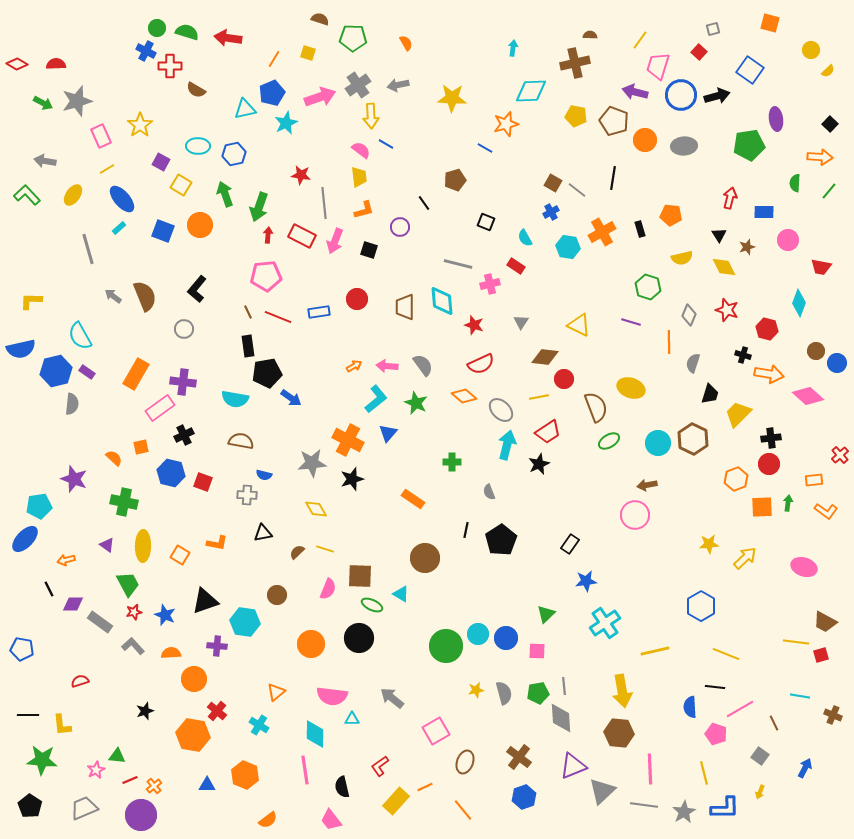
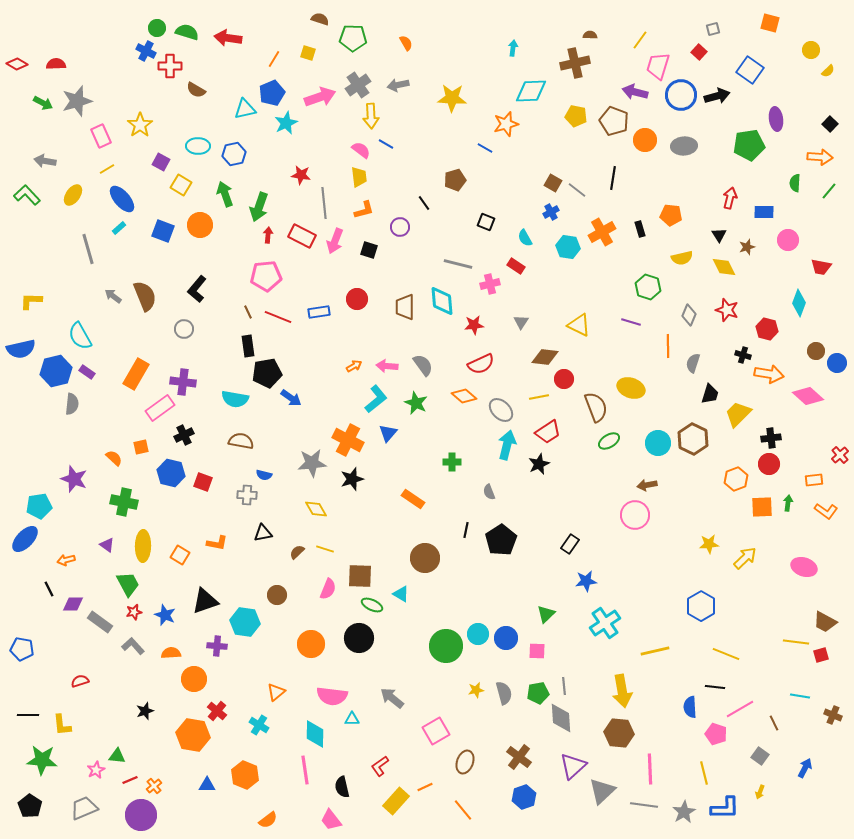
red star at (474, 325): rotated 24 degrees counterclockwise
orange line at (669, 342): moved 1 px left, 4 px down
purple triangle at (573, 766): rotated 20 degrees counterclockwise
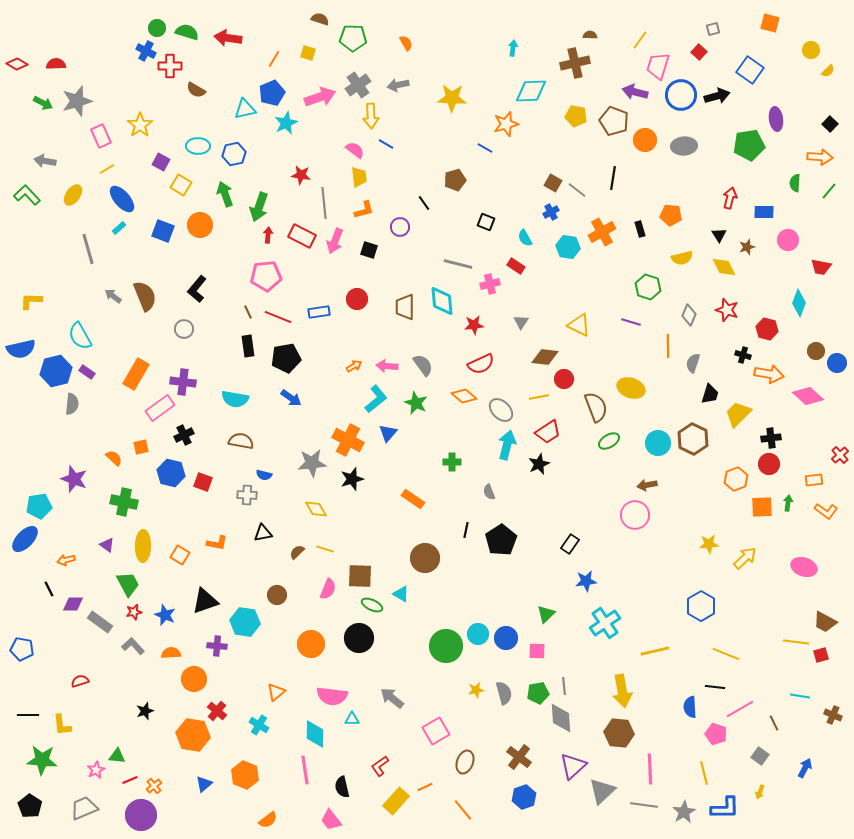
pink semicircle at (361, 150): moved 6 px left
black pentagon at (267, 373): moved 19 px right, 15 px up
blue triangle at (207, 785): moved 3 px left, 1 px up; rotated 42 degrees counterclockwise
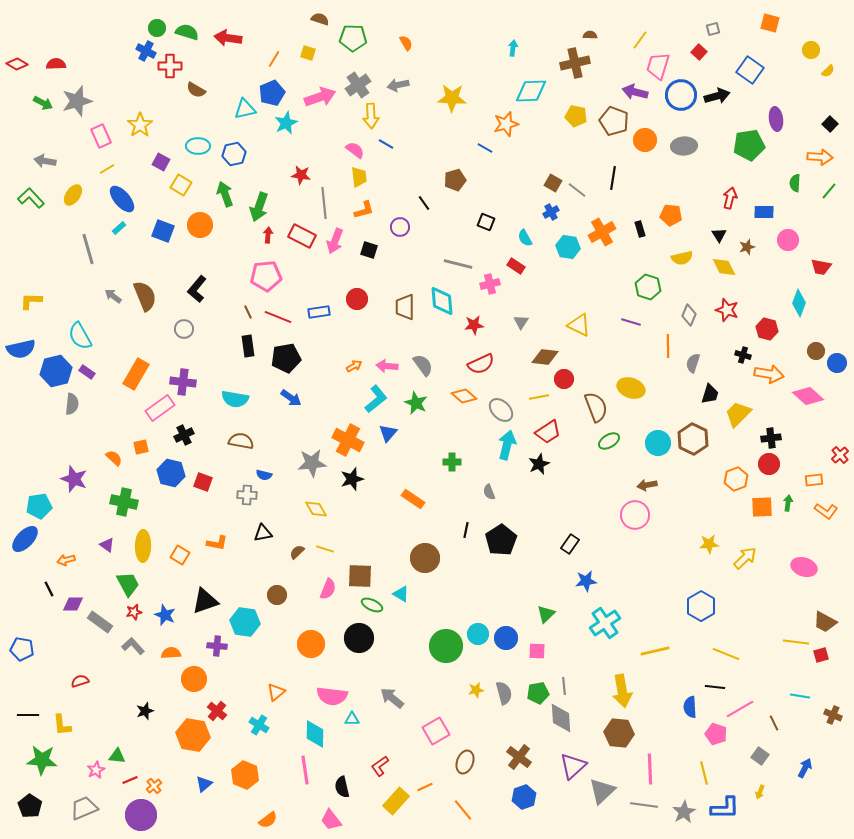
green L-shape at (27, 195): moved 4 px right, 3 px down
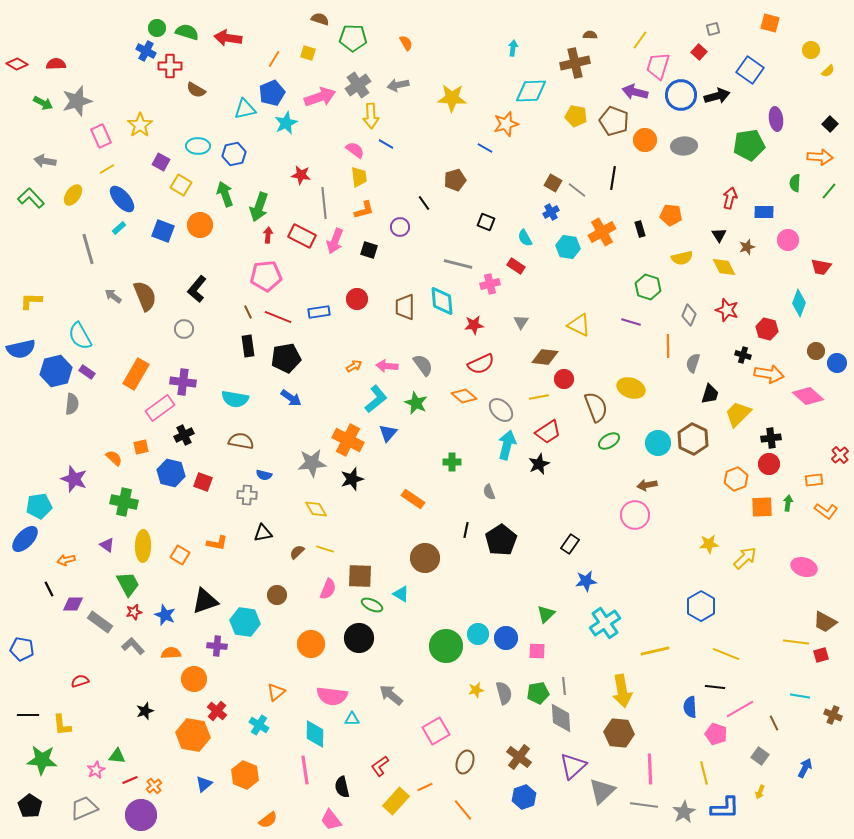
gray arrow at (392, 698): moved 1 px left, 3 px up
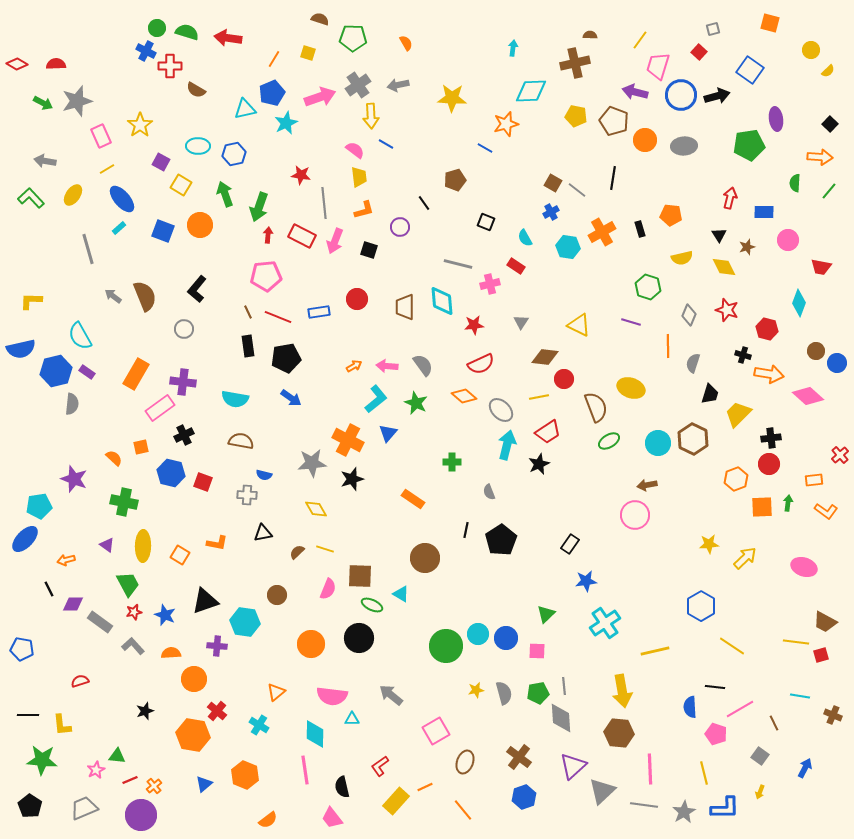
yellow line at (726, 654): moved 6 px right, 8 px up; rotated 12 degrees clockwise
pink trapezoid at (331, 820): moved 1 px right, 2 px up
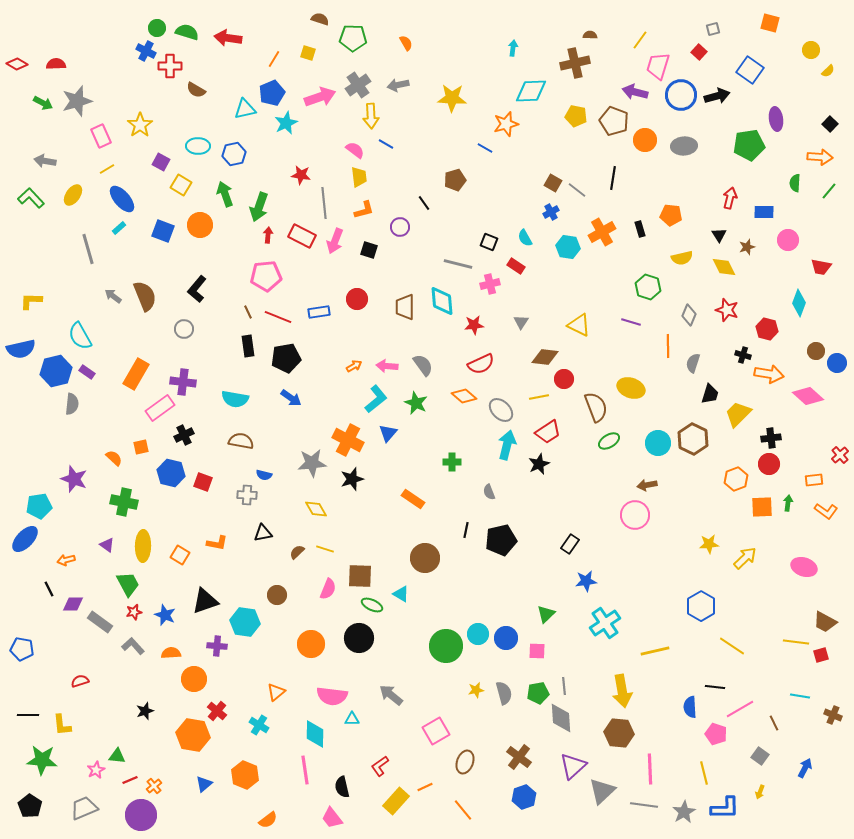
black square at (486, 222): moved 3 px right, 20 px down
black pentagon at (501, 540): rotated 20 degrees clockwise
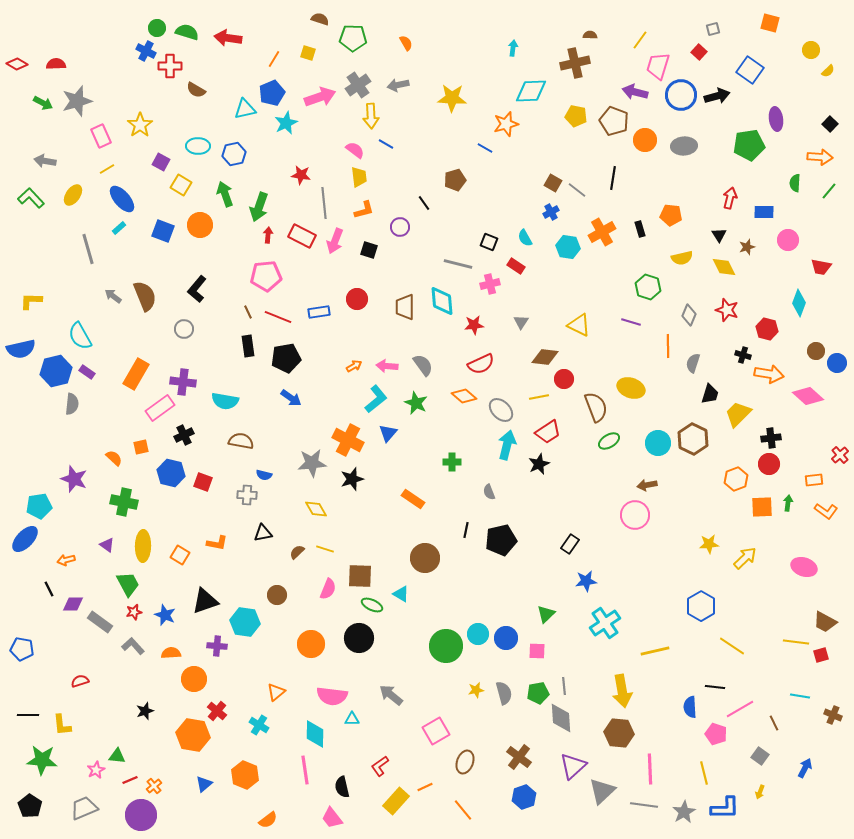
cyan semicircle at (235, 399): moved 10 px left, 2 px down
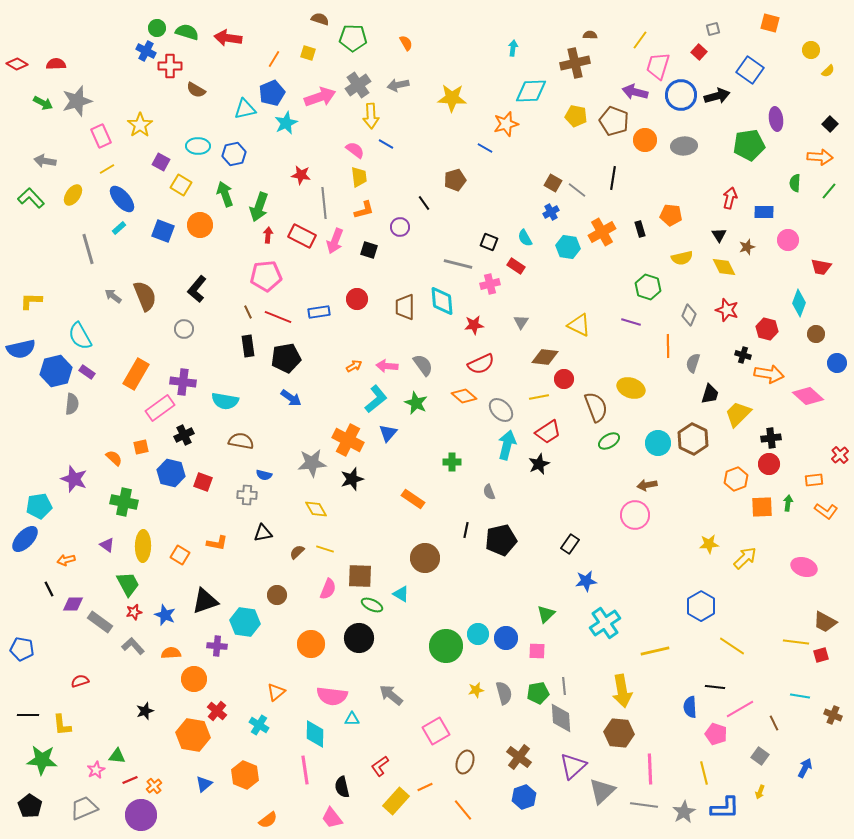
brown circle at (816, 351): moved 17 px up
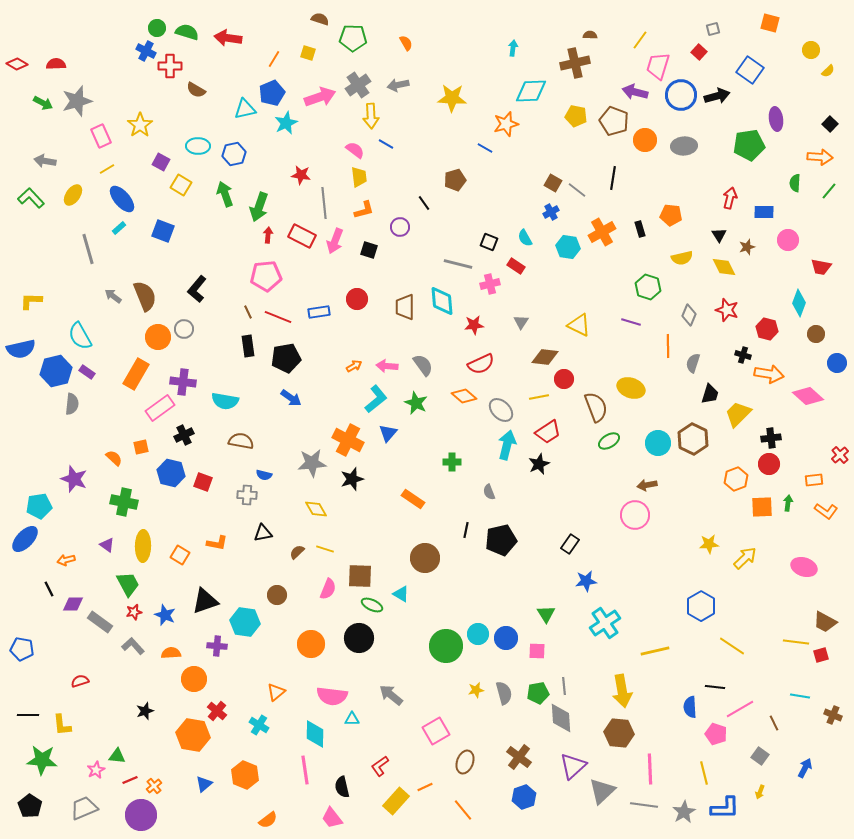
orange circle at (200, 225): moved 42 px left, 112 px down
green triangle at (546, 614): rotated 18 degrees counterclockwise
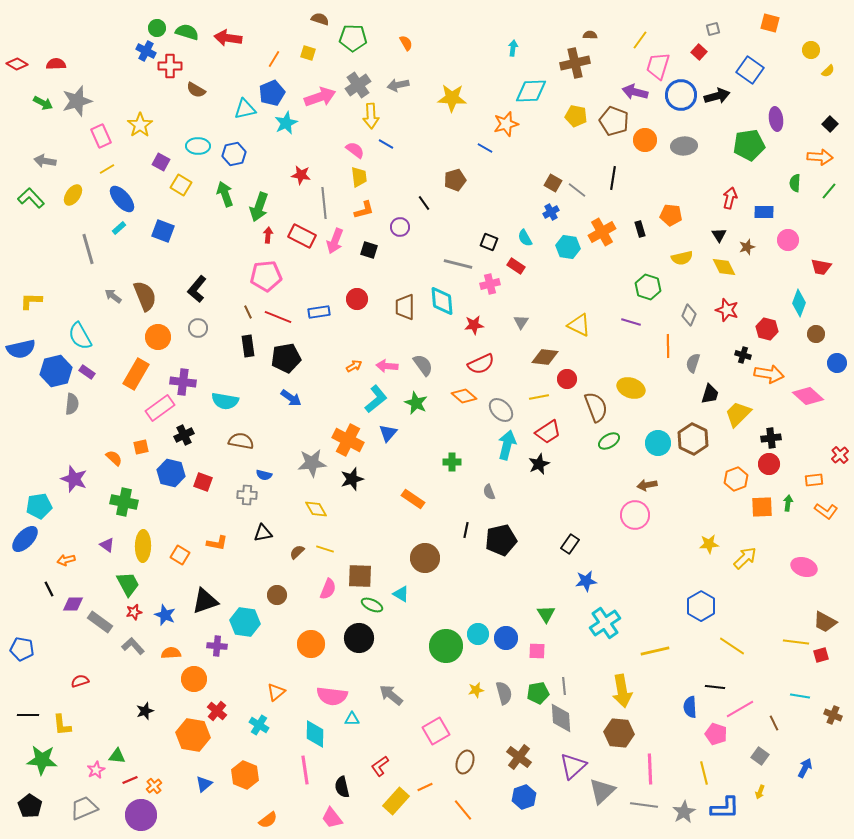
gray circle at (184, 329): moved 14 px right, 1 px up
red circle at (564, 379): moved 3 px right
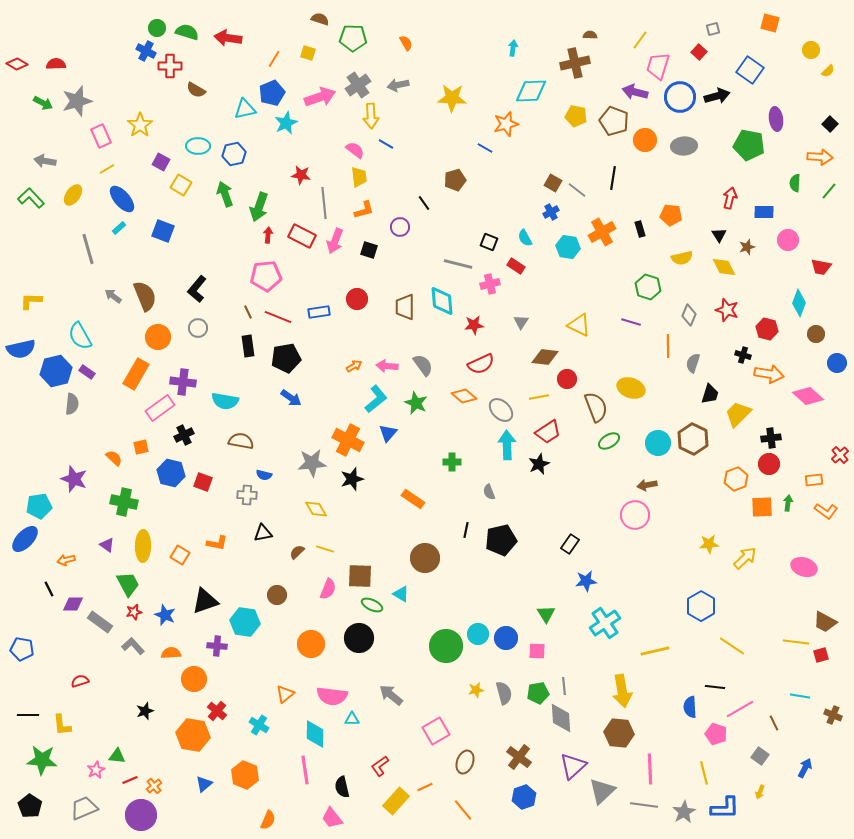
blue circle at (681, 95): moved 1 px left, 2 px down
green pentagon at (749, 145): rotated 20 degrees clockwise
cyan arrow at (507, 445): rotated 16 degrees counterclockwise
orange triangle at (276, 692): moved 9 px right, 2 px down
orange semicircle at (268, 820): rotated 30 degrees counterclockwise
